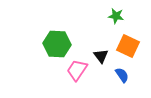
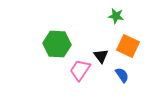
pink trapezoid: moved 3 px right
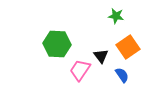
orange square: moved 1 px down; rotated 30 degrees clockwise
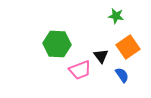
pink trapezoid: rotated 145 degrees counterclockwise
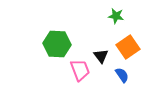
pink trapezoid: rotated 90 degrees counterclockwise
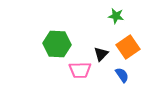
black triangle: moved 2 px up; rotated 21 degrees clockwise
pink trapezoid: rotated 110 degrees clockwise
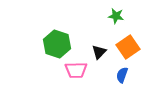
green hexagon: rotated 16 degrees clockwise
black triangle: moved 2 px left, 2 px up
pink trapezoid: moved 4 px left
blue semicircle: rotated 126 degrees counterclockwise
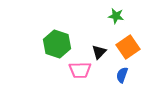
pink trapezoid: moved 4 px right
